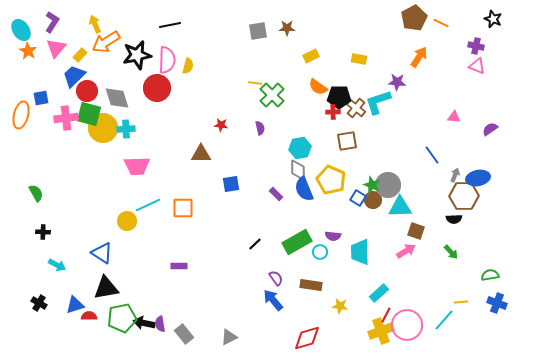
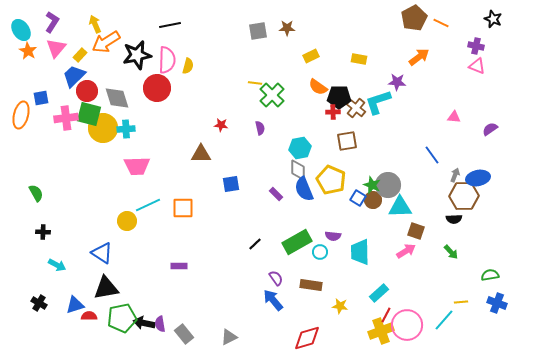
orange arrow at (419, 57): rotated 20 degrees clockwise
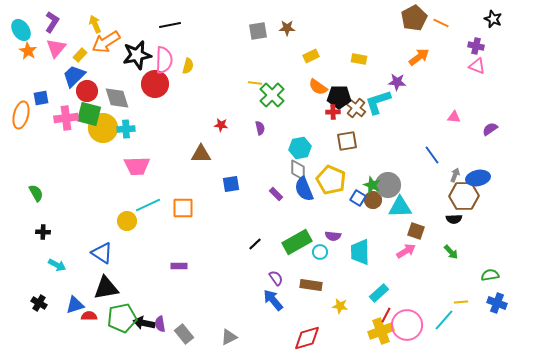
pink semicircle at (167, 60): moved 3 px left
red circle at (157, 88): moved 2 px left, 4 px up
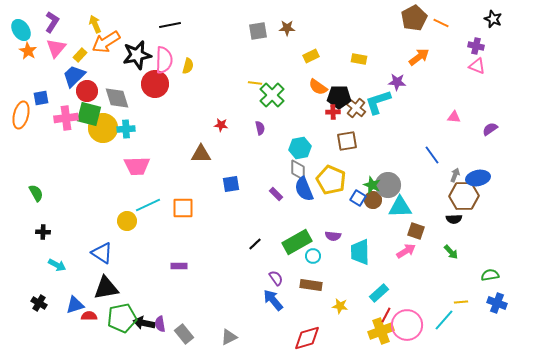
cyan circle at (320, 252): moved 7 px left, 4 px down
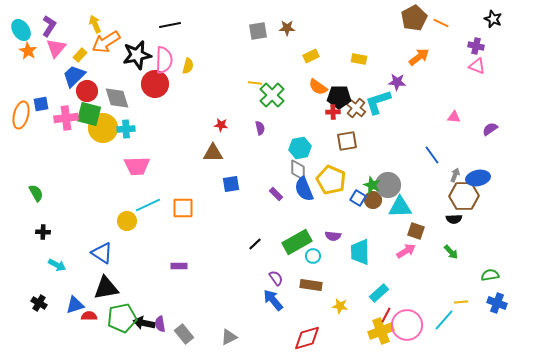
purple L-shape at (52, 22): moved 3 px left, 4 px down
blue square at (41, 98): moved 6 px down
brown triangle at (201, 154): moved 12 px right, 1 px up
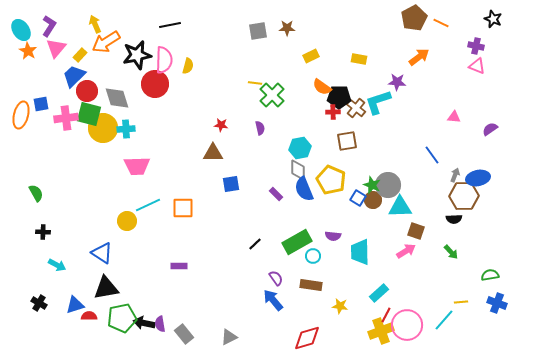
orange semicircle at (318, 87): moved 4 px right
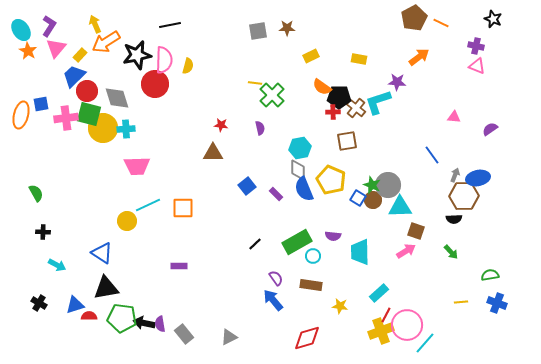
blue square at (231, 184): moved 16 px right, 2 px down; rotated 30 degrees counterclockwise
green pentagon at (122, 318): rotated 20 degrees clockwise
cyan line at (444, 320): moved 19 px left, 23 px down
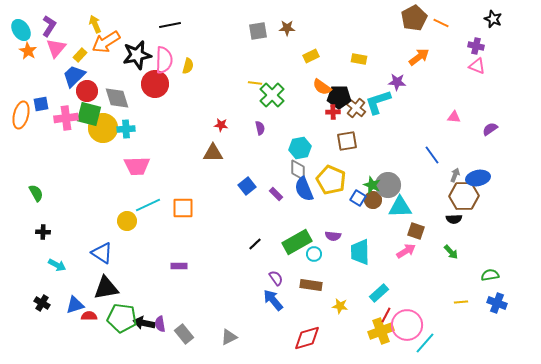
cyan circle at (313, 256): moved 1 px right, 2 px up
black cross at (39, 303): moved 3 px right
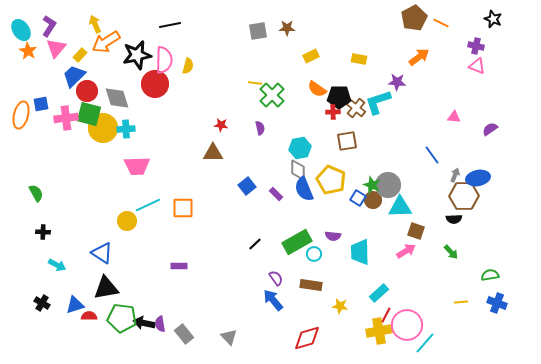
orange semicircle at (322, 87): moved 5 px left, 2 px down
yellow cross at (381, 331): moved 2 px left; rotated 10 degrees clockwise
gray triangle at (229, 337): rotated 48 degrees counterclockwise
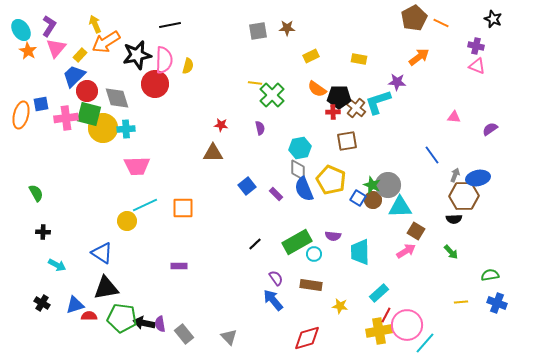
cyan line at (148, 205): moved 3 px left
brown square at (416, 231): rotated 12 degrees clockwise
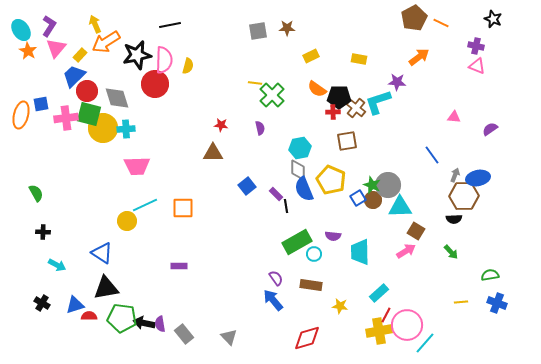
blue square at (358, 198): rotated 28 degrees clockwise
black line at (255, 244): moved 31 px right, 38 px up; rotated 56 degrees counterclockwise
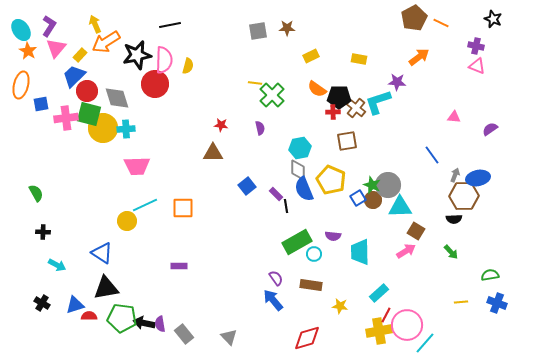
orange ellipse at (21, 115): moved 30 px up
